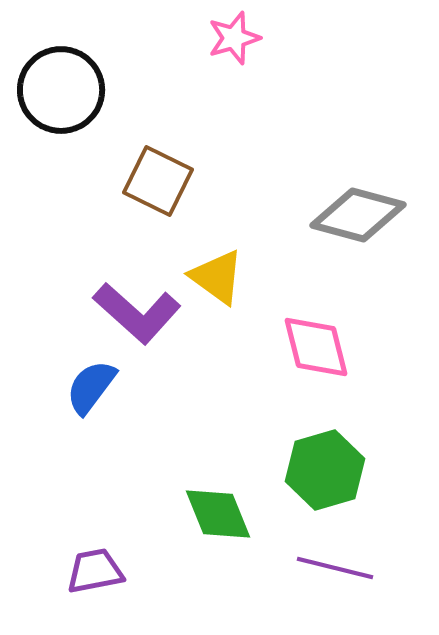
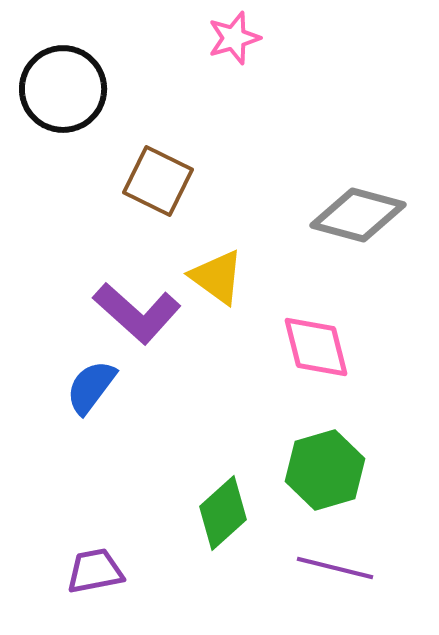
black circle: moved 2 px right, 1 px up
green diamond: moved 5 px right, 1 px up; rotated 70 degrees clockwise
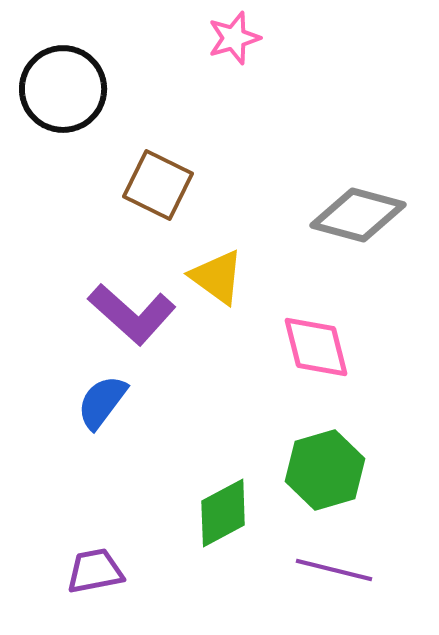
brown square: moved 4 px down
purple L-shape: moved 5 px left, 1 px down
blue semicircle: moved 11 px right, 15 px down
green diamond: rotated 14 degrees clockwise
purple line: moved 1 px left, 2 px down
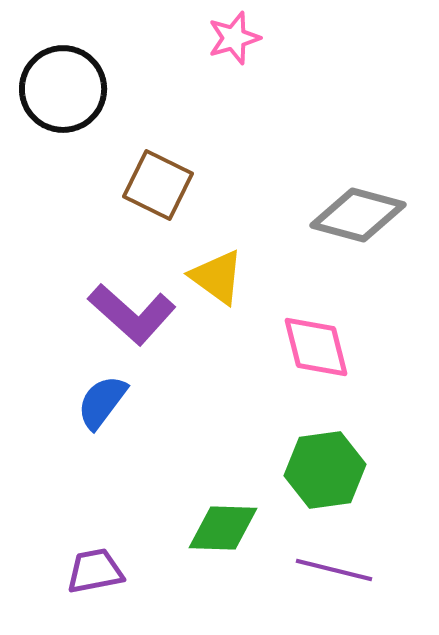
green hexagon: rotated 8 degrees clockwise
green diamond: moved 15 px down; rotated 30 degrees clockwise
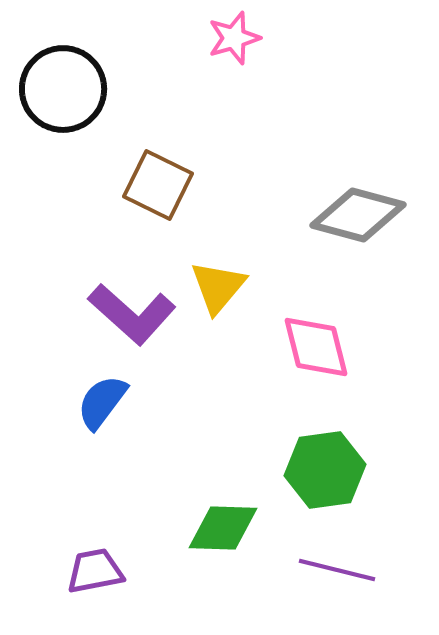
yellow triangle: moved 1 px right, 10 px down; rotated 34 degrees clockwise
purple line: moved 3 px right
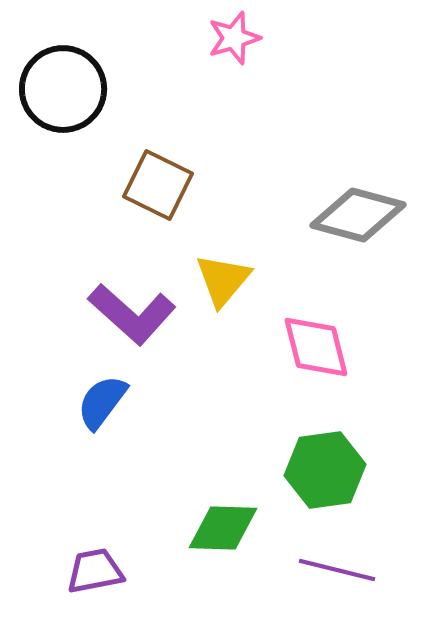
yellow triangle: moved 5 px right, 7 px up
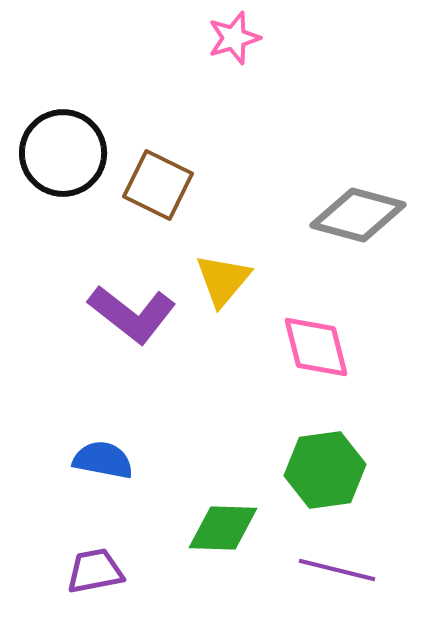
black circle: moved 64 px down
purple L-shape: rotated 4 degrees counterclockwise
blue semicircle: moved 1 px right, 58 px down; rotated 64 degrees clockwise
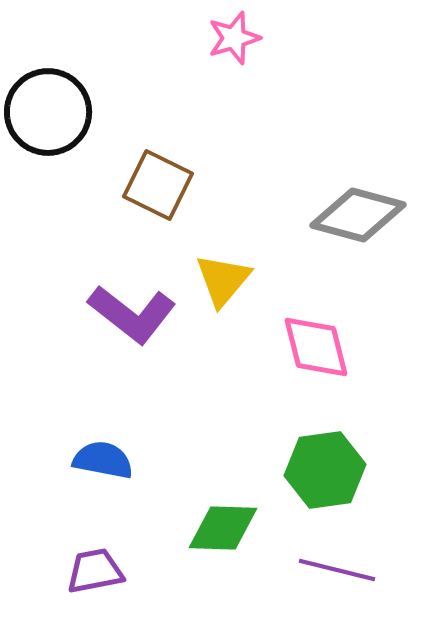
black circle: moved 15 px left, 41 px up
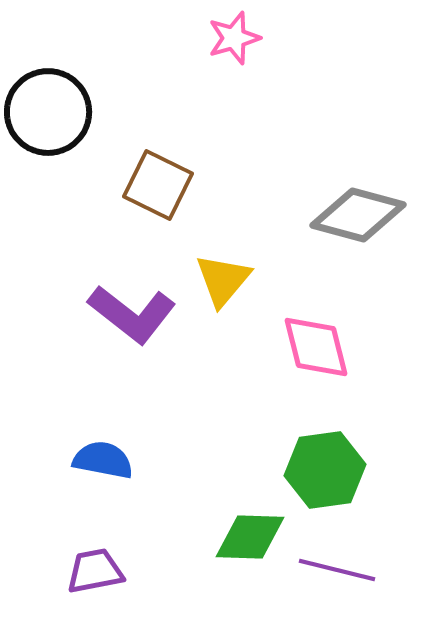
green diamond: moved 27 px right, 9 px down
